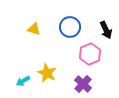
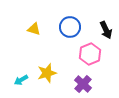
yellow star: rotated 30 degrees clockwise
cyan arrow: moved 2 px left, 1 px up
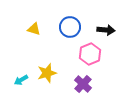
black arrow: rotated 60 degrees counterclockwise
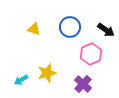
black arrow: rotated 30 degrees clockwise
pink hexagon: moved 1 px right
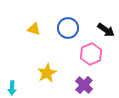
blue circle: moved 2 px left, 1 px down
yellow star: rotated 12 degrees counterclockwise
cyan arrow: moved 9 px left, 8 px down; rotated 56 degrees counterclockwise
purple cross: moved 1 px right, 1 px down
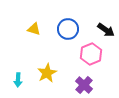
blue circle: moved 1 px down
cyan arrow: moved 6 px right, 8 px up
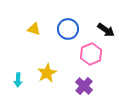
purple cross: moved 1 px down
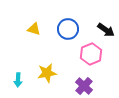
yellow star: rotated 18 degrees clockwise
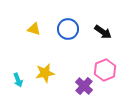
black arrow: moved 3 px left, 2 px down
pink hexagon: moved 14 px right, 16 px down
yellow star: moved 2 px left
cyan arrow: rotated 24 degrees counterclockwise
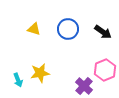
yellow star: moved 5 px left
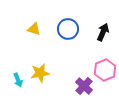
black arrow: rotated 102 degrees counterclockwise
